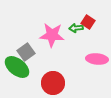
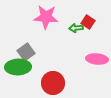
pink star: moved 6 px left, 18 px up
green ellipse: moved 1 px right; rotated 40 degrees counterclockwise
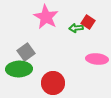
pink star: rotated 25 degrees clockwise
green ellipse: moved 1 px right, 2 px down
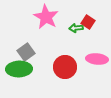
red circle: moved 12 px right, 16 px up
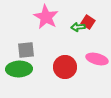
green arrow: moved 2 px right, 1 px up
gray square: moved 2 px up; rotated 30 degrees clockwise
pink ellipse: rotated 10 degrees clockwise
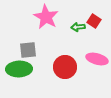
red square: moved 6 px right, 1 px up
gray square: moved 2 px right
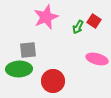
pink star: rotated 20 degrees clockwise
green arrow: rotated 56 degrees counterclockwise
red circle: moved 12 px left, 14 px down
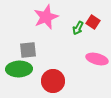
red square: moved 1 px left, 1 px down
green arrow: moved 1 px down
